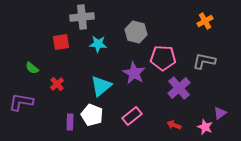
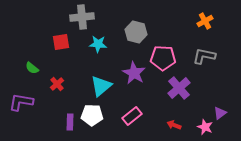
gray L-shape: moved 5 px up
white pentagon: rotated 20 degrees counterclockwise
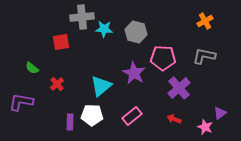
cyan star: moved 6 px right, 15 px up
red arrow: moved 6 px up
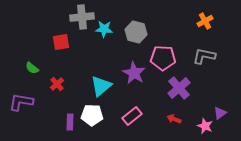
pink star: moved 1 px up
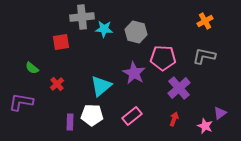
red arrow: rotated 88 degrees clockwise
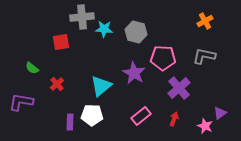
pink rectangle: moved 9 px right
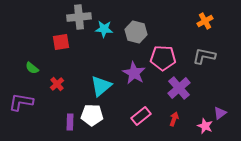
gray cross: moved 3 px left
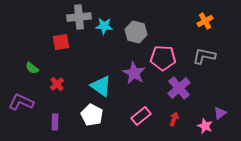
cyan star: moved 3 px up
cyan triangle: rotated 45 degrees counterclockwise
purple L-shape: rotated 15 degrees clockwise
white pentagon: rotated 25 degrees clockwise
purple rectangle: moved 15 px left
